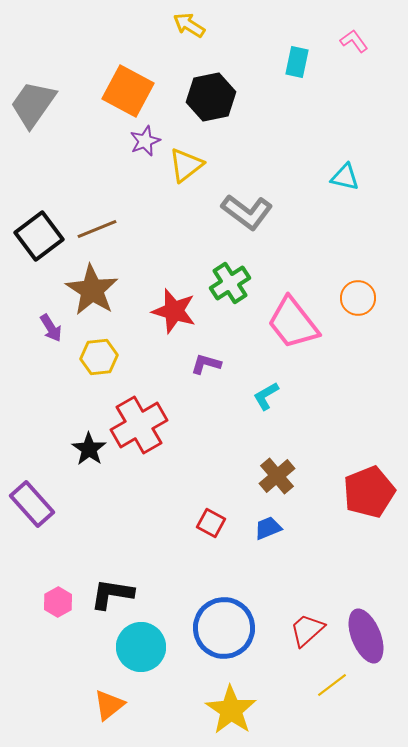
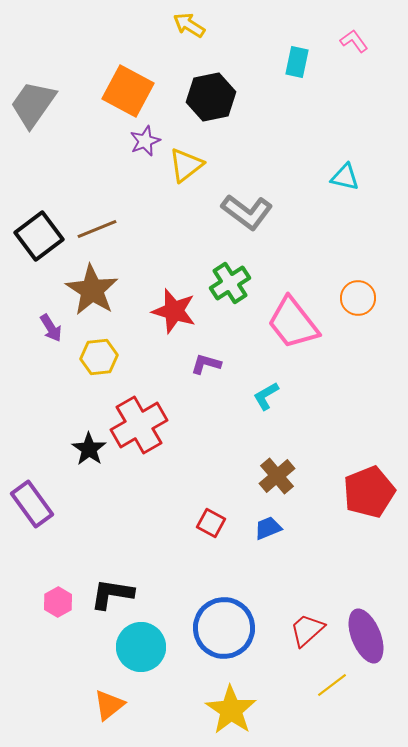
purple rectangle: rotated 6 degrees clockwise
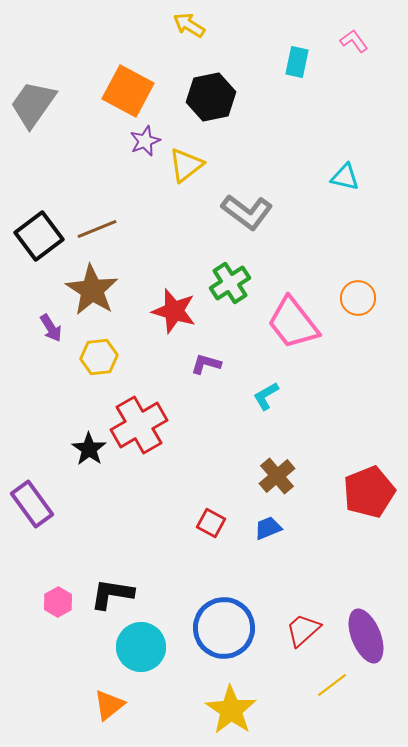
red trapezoid: moved 4 px left
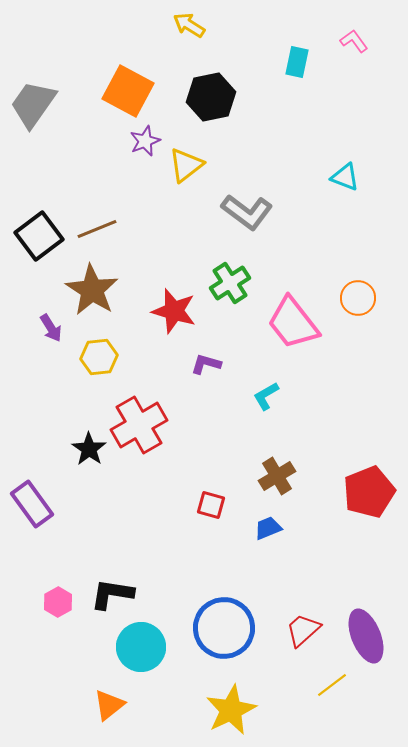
cyan triangle: rotated 8 degrees clockwise
brown cross: rotated 9 degrees clockwise
red square: moved 18 px up; rotated 12 degrees counterclockwise
yellow star: rotated 12 degrees clockwise
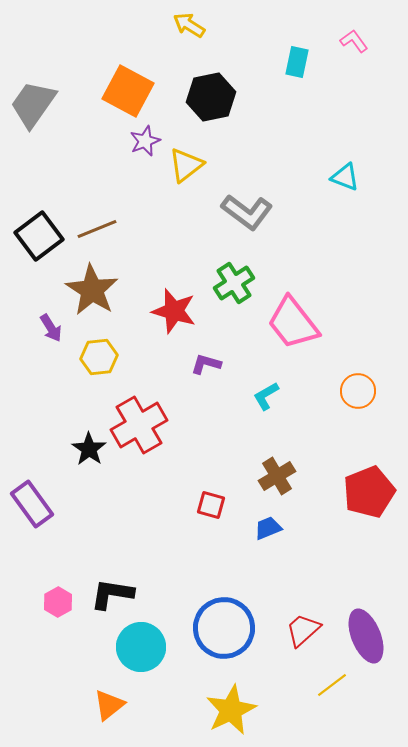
green cross: moved 4 px right
orange circle: moved 93 px down
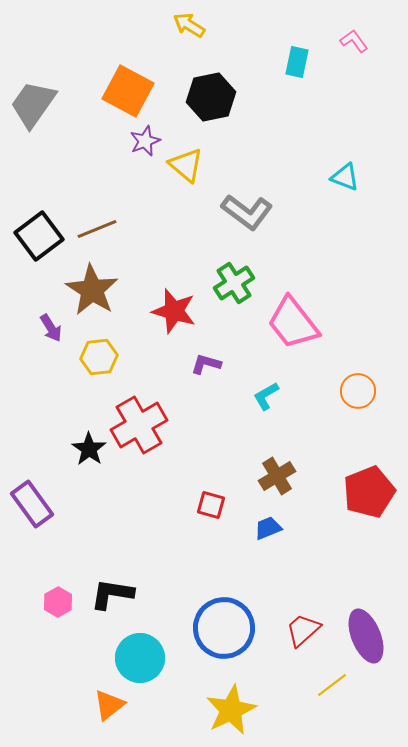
yellow triangle: rotated 42 degrees counterclockwise
cyan circle: moved 1 px left, 11 px down
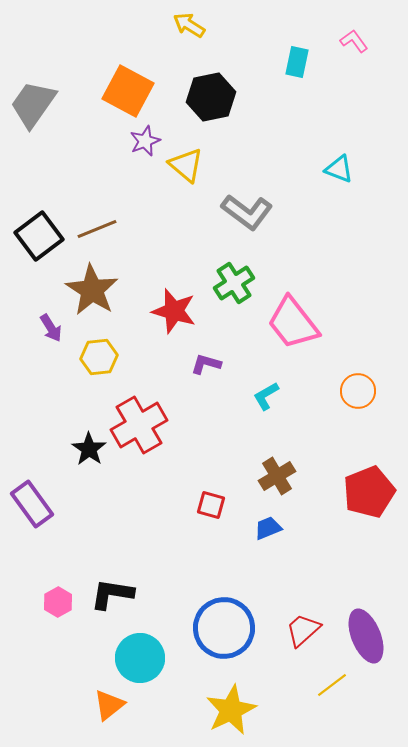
cyan triangle: moved 6 px left, 8 px up
